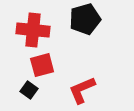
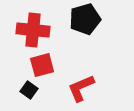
red L-shape: moved 1 px left, 2 px up
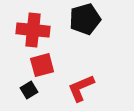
black square: rotated 24 degrees clockwise
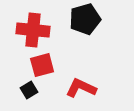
red L-shape: rotated 48 degrees clockwise
